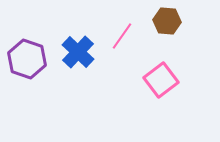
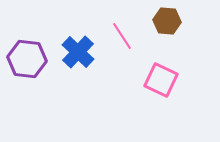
pink line: rotated 68 degrees counterclockwise
purple hexagon: rotated 12 degrees counterclockwise
pink square: rotated 28 degrees counterclockwise
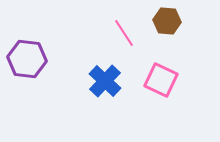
pink line: moved 2 px right, 3 px up
blue cross: moved 27 px right, 29 px down
